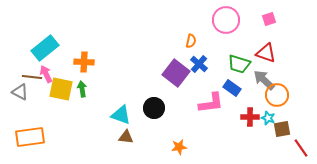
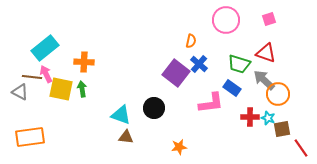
orange circle: moved 1 px right, 1 px up
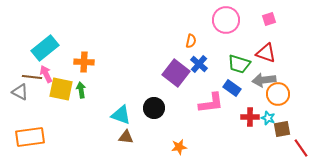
gray arrow: rotated 50 degrees counterclockwise
green arrow: moved 1 px left, 1 px down
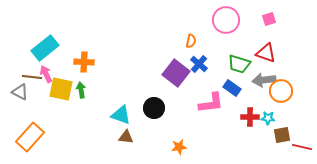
orange circle: moved 3 px right, 3 px up
cyan star: rotated 16 degrees counterclockwise
brown square: moved 6 px down
orange rectangle: rotated 40 degrees counterclockwise
red line: moved 1 px right, 1 px up; rotated 42 degrees counterclockwise
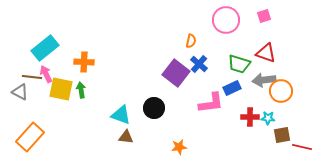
pink square: moved 5 px left, 3 px up
blue rectangle: rotated 60 degrees counterclockwise
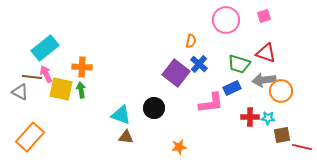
orange cross: moved 2 px left, 5 px down
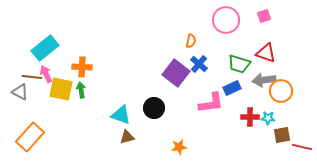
brown triangle: moved 1 px right; rotated 21 degrees counterclockwise
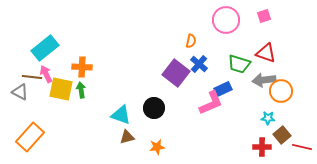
blue rectangle: moved 9 px left, 1 px down
pink L-shape: rotated 16 degrees counterclockwise
red cross: moved 12 px right, 30 px down
brown square: rotated 30 degrees counterclockwise
orange star: moved 22 px left
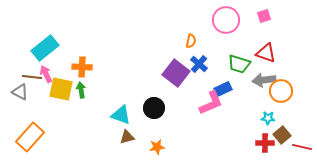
red cross: moved 3 px right, 4 px up
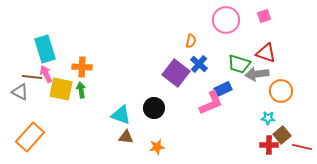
cyan rectangle: moved 1 px down; rotated 68 degrees counterclockwise
gray arrow: moved 7 px left, 6 px up
brown triangle: moved 1 px left; rotated 21 degrees clockwise
red cross: moved 4 px right, 2 px down
